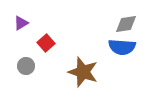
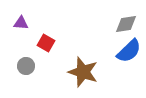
purple triangle: rotated 35 degrees clockwise
red square: rotated 18 degrees counterclockwise
blue semicircle: moved 7 px right, 4 px down; rotated 48 degrees counterclockwise
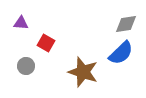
blue semicircle: moved 8 px left, 2 px down
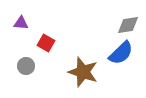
gray diamond: moved 2 px right, 1 px down
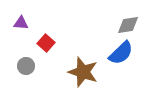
red square: rotated 12 degrees clockwise
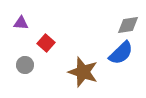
gray circle: moved 1 px left, 1 px up
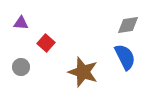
blue semicircle: moved 4 px right, 4 px down; rotated 72 degrees counterclockwise
gray circle: moved 4 px left, 2 px down
